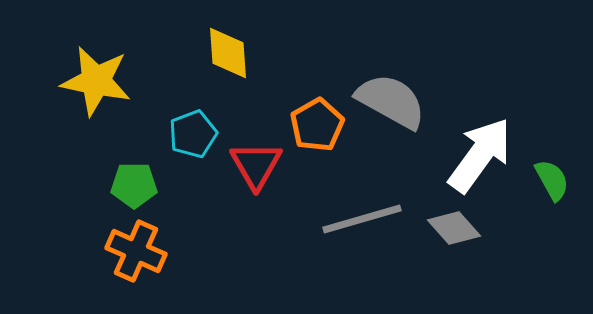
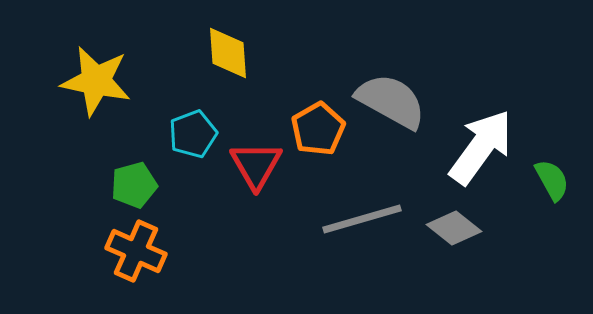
orange pentagon: moved 1 px right, 4 px down
white arrow: moved 1 px right, 8 px up
green pentagon: rotated 15 degrees counterclockwise
gray diamond: rotated 10 degrees counterclockwise
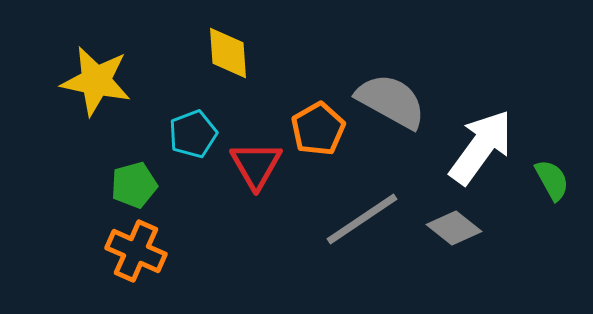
gray line: rotated 18 degrees counterclockwise
